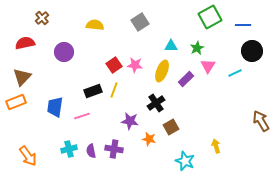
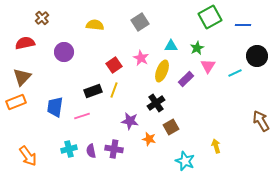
black circle: moved 5 px right, 5 px down
pink star: moved 6 px right, 7 px up; rotated 21 degrees clockwise
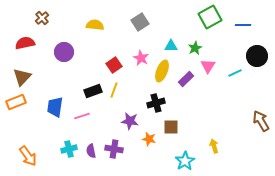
green star: moved 2 px left
black cross: rotated 18 degrees clockwise
brown square: rotated 28 degrees clockwise
yellow arrow: moved 2 px left
cyan star: rotated 18 degrees clockwise
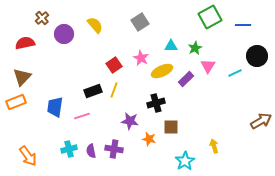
yellow semicircle: rotated 42 degrees clockwise
purple circle: moved 18 px up
yellow ellipse: rotated 45 degrees clockwise
brown arrow: rotated 90 degrees clockwise
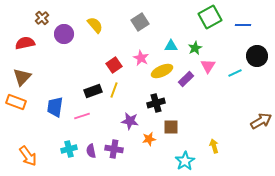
orange rectangle: rotated 42 degrees clockwise
orange star: rotated 24 degrees counterclockwise
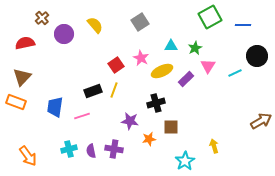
red square: moved 2 px right
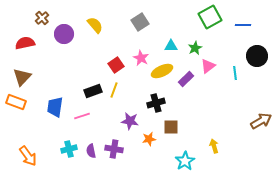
pink triangle: rotated 21 degrees clockwise
cyan line: rotated 72 degrees counterclockwise
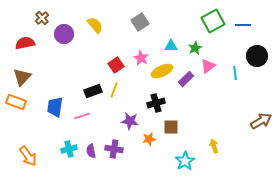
green square: moved 3 px right, 4 px down
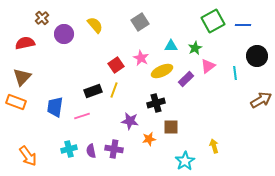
brown arrow: moved 21 px up
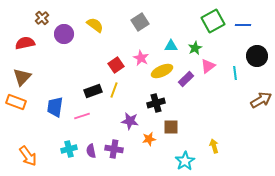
yellow semicircle: rotated 12 degrees counterclockwise
